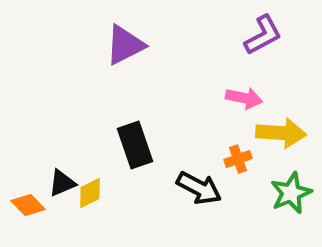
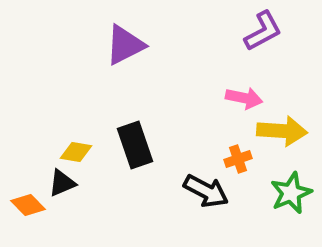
purple L-shape: moved 4 px up
yellow arrow: moved 1 px right, 2 px up
black arrow: moved 7 px right, 3 px down
yellow diamond: moved 14 px left, 41 px up; rotated 36 degrees clockwise
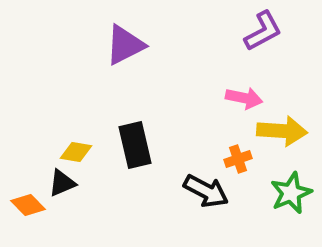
black rectangle: rotated 6 degrees clockwise
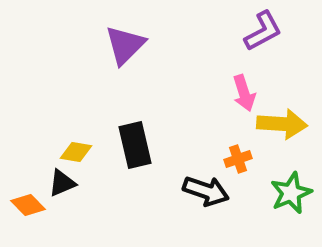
purple triangle: rotated 18 degrees counterclockwise
pink arrow: moved 5 px up; rotated 60 degrees clockwise
yellow arrow: moved 7 px up
black arrow: rotated 9 degrees counterclockwise
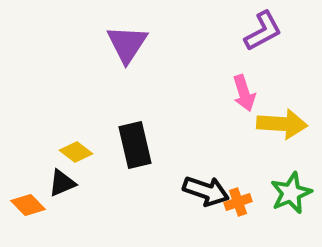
purple triangle: moved 2 px right, 1 px up; rotated 12 degrees counterclockwise
yellow diamond: rotated 28 degrees clockwise
orange cross: moved 43 px down
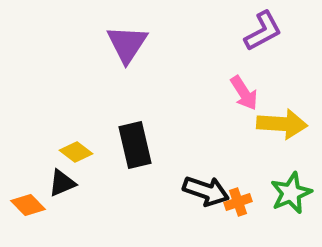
pink arrow: rotated 15 degrees counterclockwise
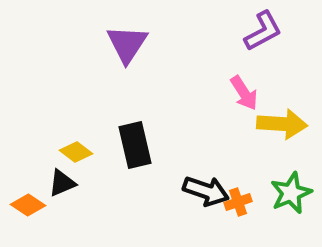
orange diamond: rotated 12 degrees counterclockwise
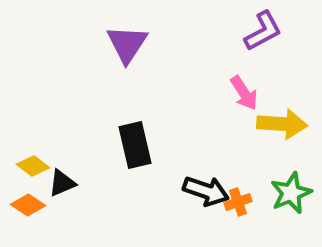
yellow diamond: moved 43 px left, 14 px down
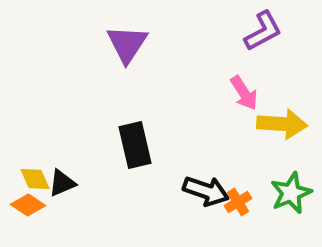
yellow diamond: moved 2 px right, 13 px down; rotated 28 degrees clockwise
orange cross: rotated 12 degrees counterclockwise
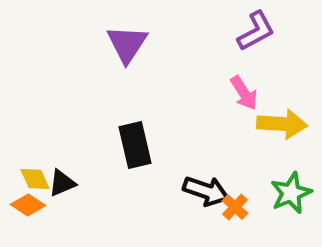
purple L-shape: moved 7 px left
orange cross: moved 3 px left, 5 px down; rotated 16 degrees counterclockwise
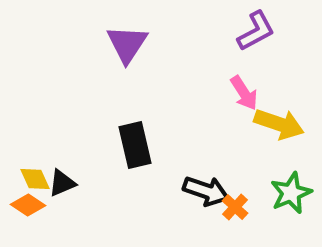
yellow arrow: moved 3 px left; rotated 15 degrees clockwise
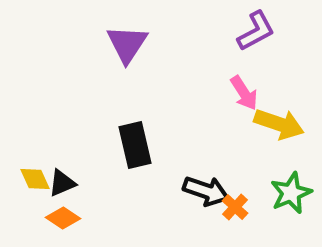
orange diamond: moved 35 px right, 13 px down
